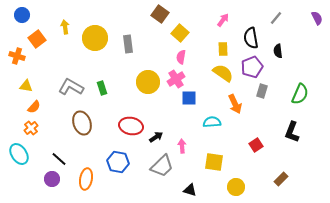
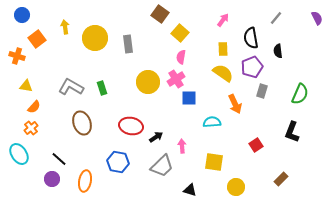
orange ellipse at (86, 179): moved 1 px left, 2 px down
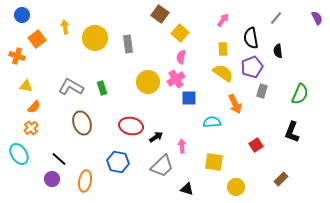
black triangle at (190, 190): moved 3 px left, 1 px up
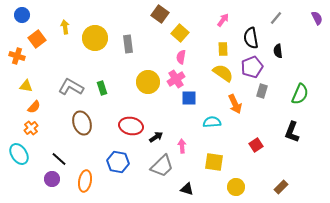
brown rectangle at (281, 179): moved 8 px down
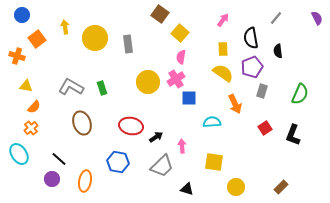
black L-shape at (292, 132): moved 1 px right, 3 px down
red square at (256, 145): moved 9 px right, 17 px up
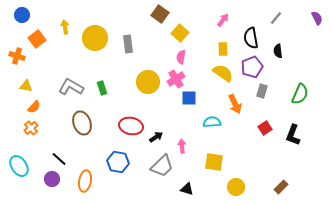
cyan ellipse at (19, 154): moved 12 px down
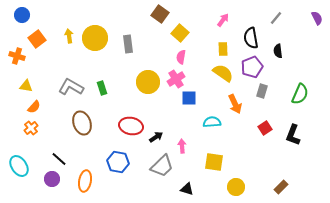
yellow arrow at (65, 27): moved 4 px right, 9 px down
